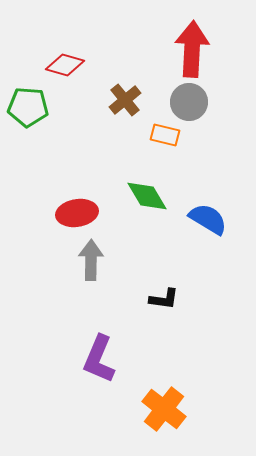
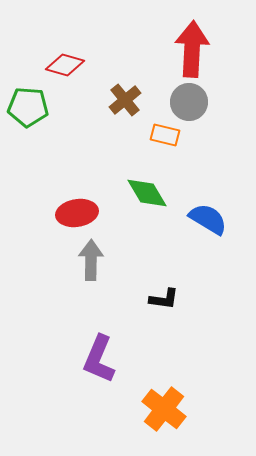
green diamond: moved 3 px up
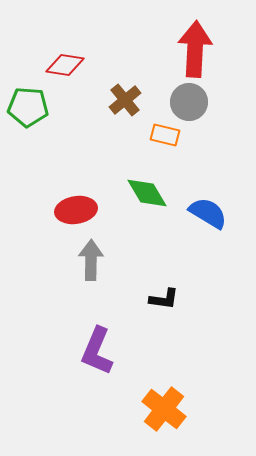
red arrow: moved 3 px right
red diamond: rotated 6 degrees counterclockwise
red ellipse: moved 1 px left, 3 px up
blue semicircle: moved 6 px up
purple L-shape: moved 2 px left, 8 px up
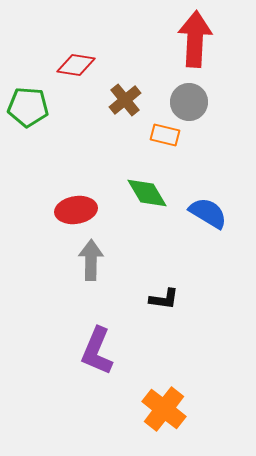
red arrow: moved 10 px up
red diamond: moved 11 px right
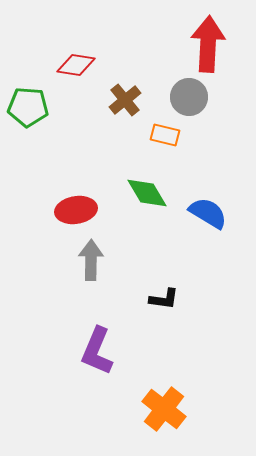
red arrow: moved 13 px right, 5 px down
gray circle: moved 5 px up
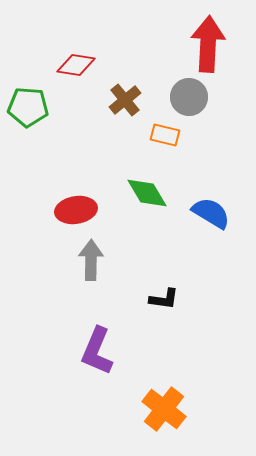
blue semicircle: moved 3 px right
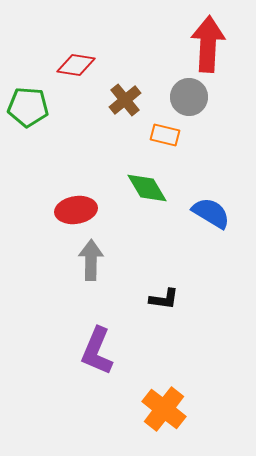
green diamond: moved 5 px up
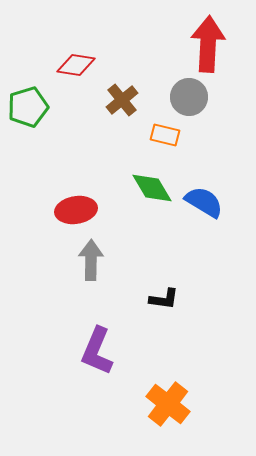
brown cross: moved 3 px left
green pentagon: rotated 21 degrees counterclockwise
green diamond: moved 5 px right
blue semicircle: moved 7 px left, 11 px up
orange cross: moved 4 px right, 5 px up
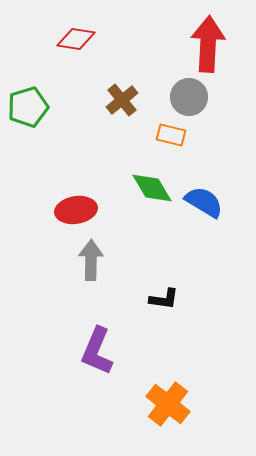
red diamond: moved 26 px up
orange rectangle: moved 6 px right
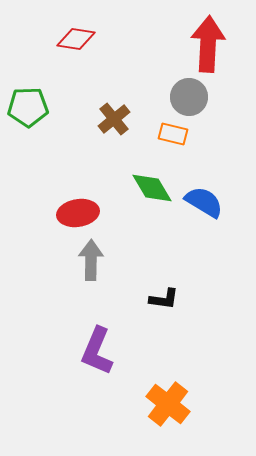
brown cross: moved 8 px left, 19 px down
green pentagon: rotated 15 degrees clockwise
orange rectangle: moved 2 px right, 1 px up
red ellipse: moved 2 px right, 3 px down
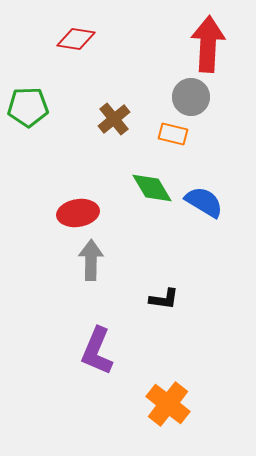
gray circle: moved 2 px right
